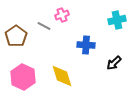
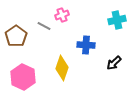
yellow diamond: moved 8 px up; rotated 35 degrees clockwise
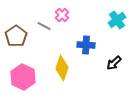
pink cross: rotated 24 degrees counterclockwise
cyan cross: rotated 24 degrees counterclockwise
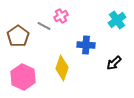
pink cross: moved 1 px left, 1 px down; rotated 16 degrees clockwise
brown pentagon: moved 2 px right
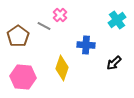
pink cross: moved 1 px left, 1 px up; rotated 16 degrees counterclockwise
pink hexagon: rotated 20 degrees counterclockwise
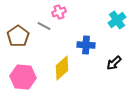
pink cross: moved 1 px left, 3 px up; rotated 24 degrees clockwise
yellow diamond: rotated 30 degrees clockwise
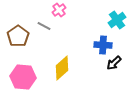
pink cross: moved 2 px up; rotated 16 degrees counterclockwise
blue cross: moved 17 px right
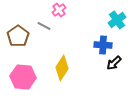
yellow diamond: rotated 15 degrees counterclockwise
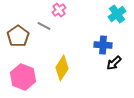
cyan cross: moved 6 px up
pink hexagon: rotated 15 degrees clockwise
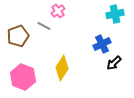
pink cross: moved 1 px left, 1 px down
cyan cross: moved 2 px left; rotated 24 degrees clockwise
brown pentagon: rotated 15 degrees clockwise
blue cross: moved 1 px left, 1 px up; rotated 30 degrees counterclockwise
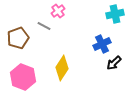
brown pentagon: moved 2 px down
